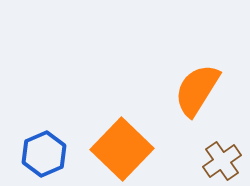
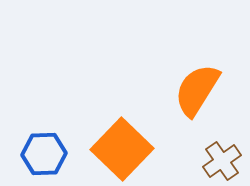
blue hexagon: rotated 21 degrees clockwise
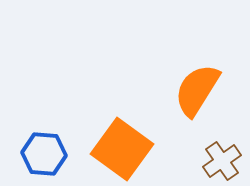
orange square: rotated 8 degrees counterclockwise
blue hexagon: rotated 6 degrees clockwise
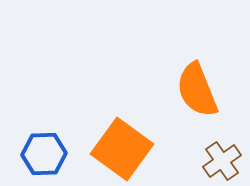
orange semicircle: rotated 54 degrees counterclockwise
blue hexagon: rotated 6 degrees counterclockwise
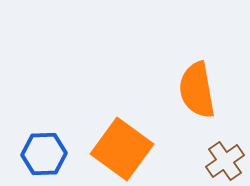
orange semicircle: rotated 12 degrees clockwise
brown cross: moved 3 px right
